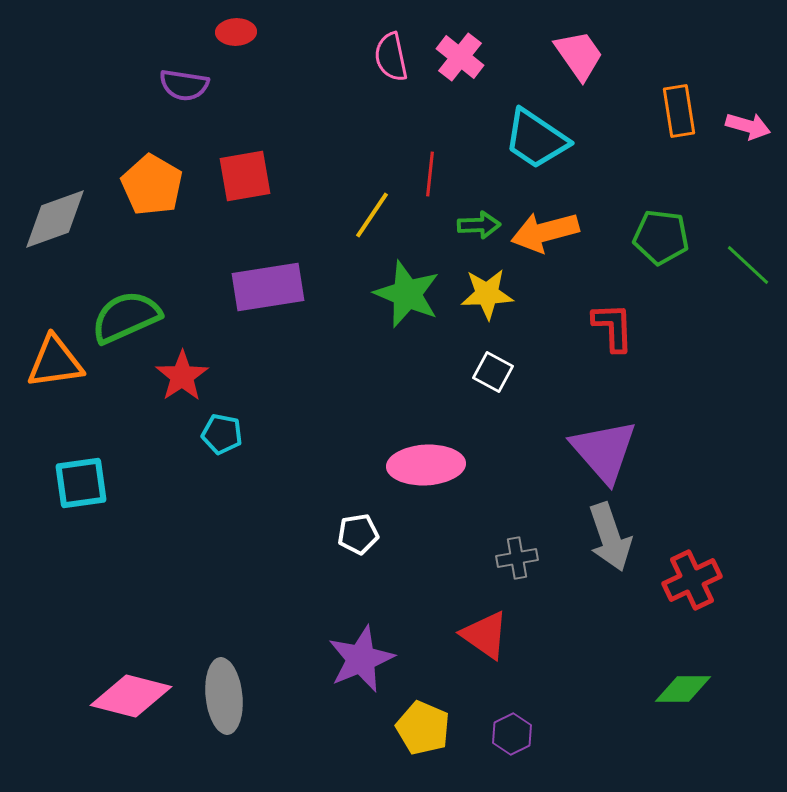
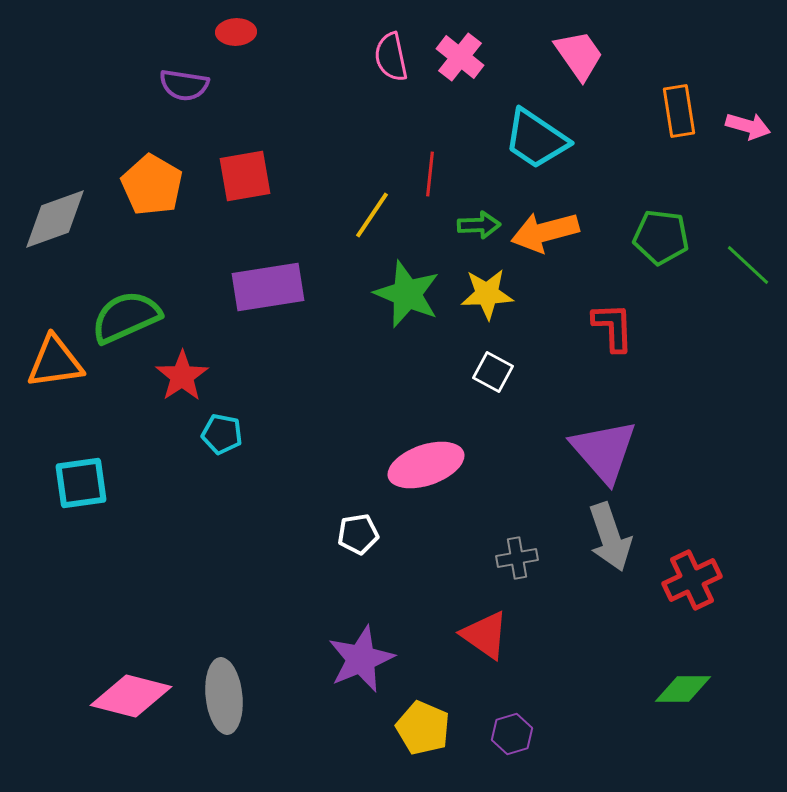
pink ellipse: rotated 16 degrees counterclockwise
purple hexagon: rotated 9 degrees clockwise
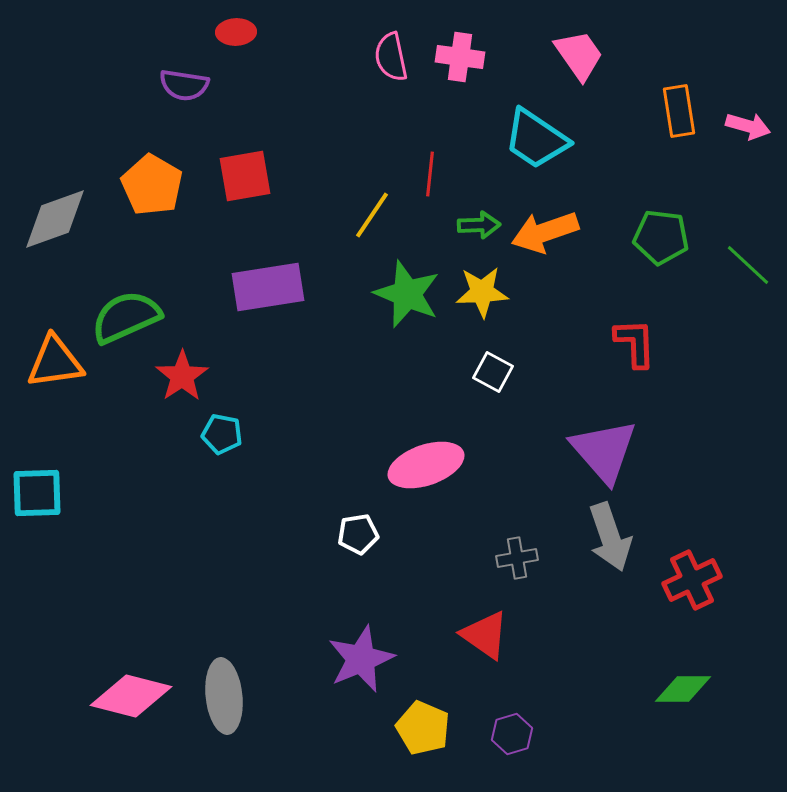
pink cross: rotated 30 degrees counterclockwise
orange arrow: rotated 4 degrees counterclockwise
yellow star: moved 5 px left, 2 px up
red L-shape: moved 22 px right, 16 px down
cyan square: moved 44 px left, 10 px down; rotated 6 degrees clockwise
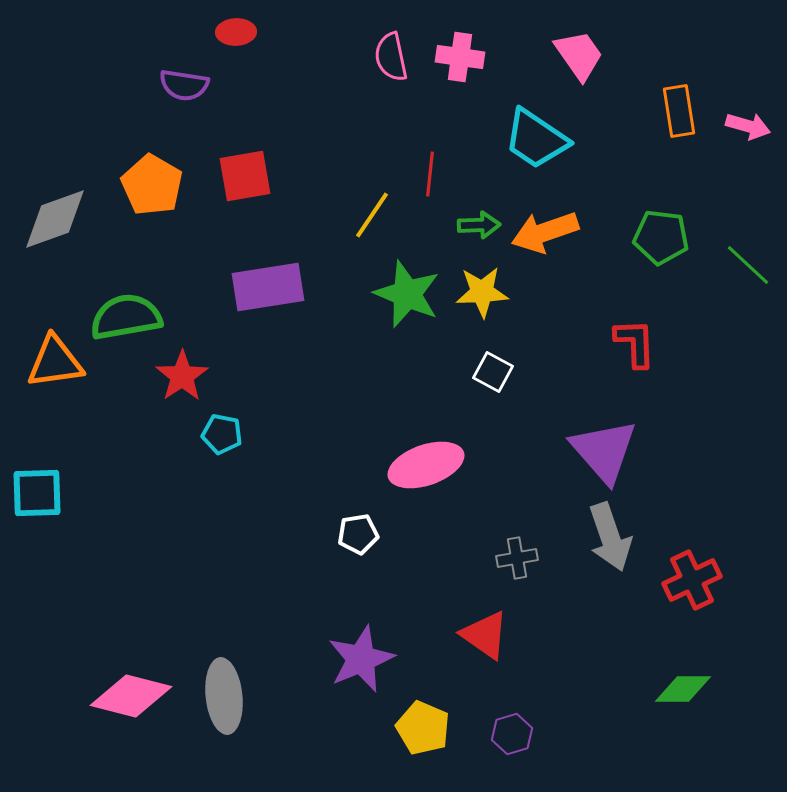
green semicircle: rotated 14 degrees clockwise
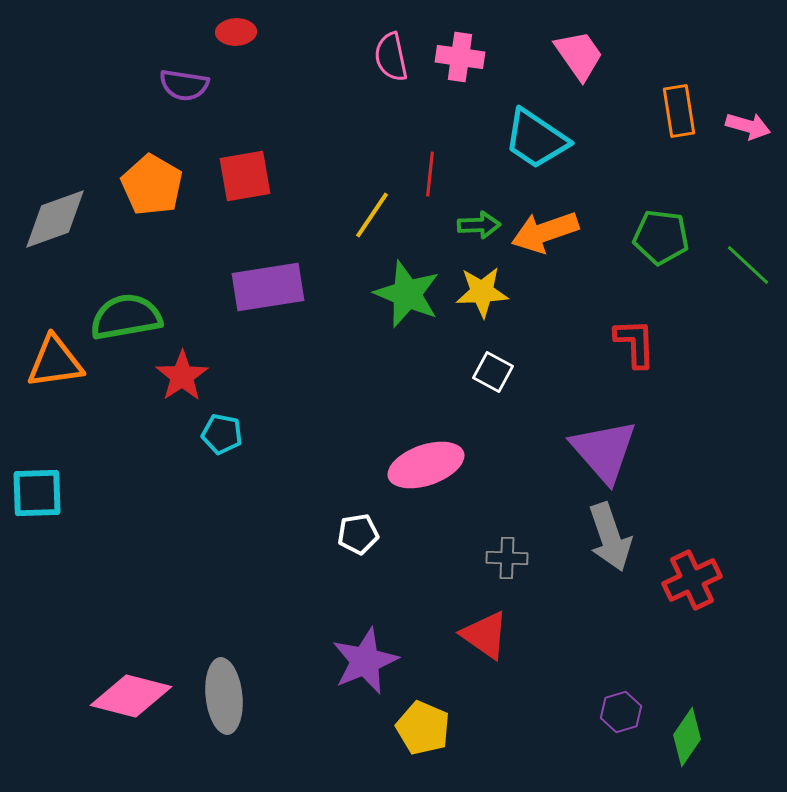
gray cross: moved 10 px left; rotated 12 degrees clockwise
purple star: moved 4 px right, 2 px down
green diamond: moved 4 px right, 48 px down; rotated 56 degrees counterclockwise
purple hexagon: moved 109 px right, 22 px up
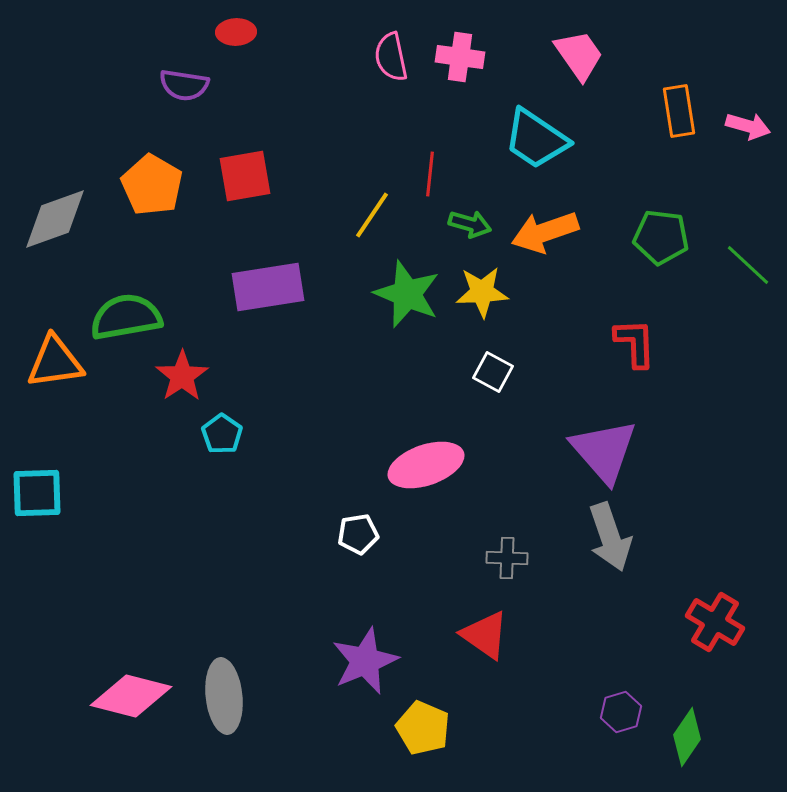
green arrow: moved 9 px left, 1 px up; rotated 18 degrees clockwise
cyan pentagon: rotated 24 degrees clockwise
red cross: moved 23 px right, 42 px down; rotated 34 degrees counterclockwise
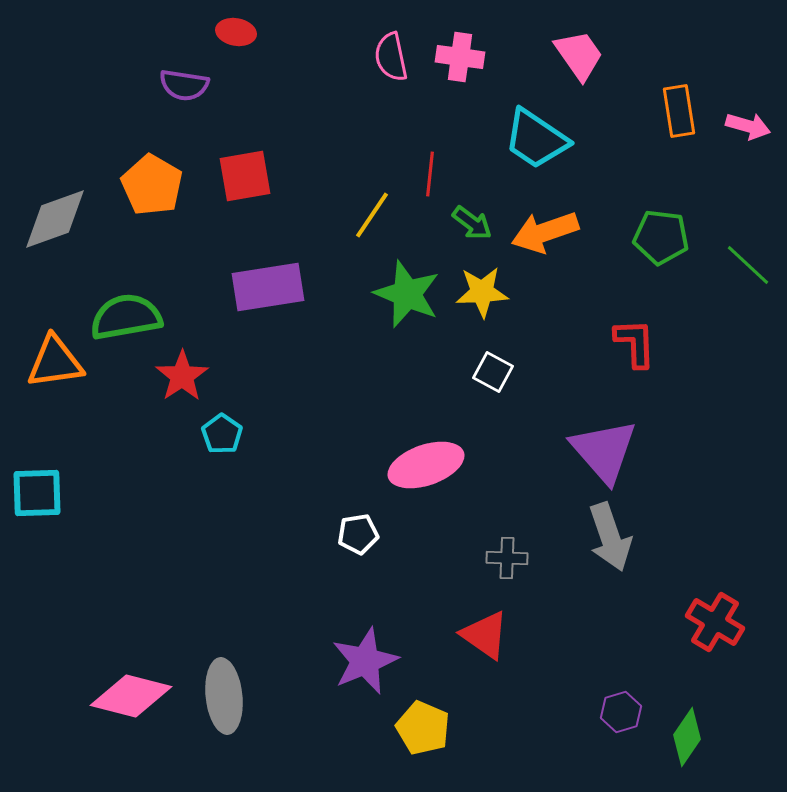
red ellipse: rotated 12 degrees clockwise
green arrow: moved 2 px right, 1 px up; rotated 21 degrees clockwise
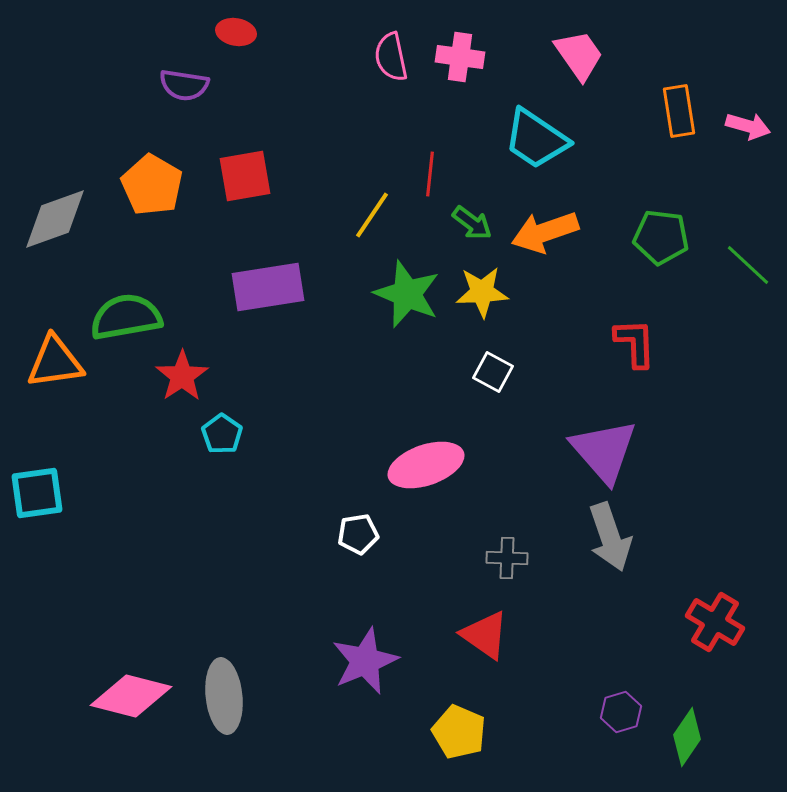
cyan square: rotated 6 degrees counterclockwise
yellow pentagon: moved 36 px right, 4 px down
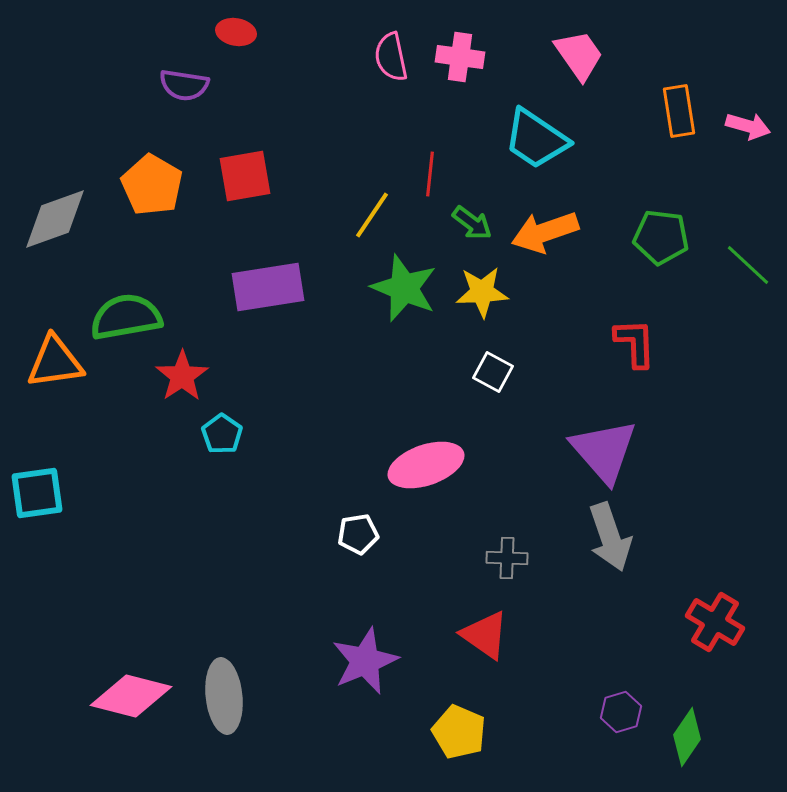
green star: moved 3 px left, 6 px up
